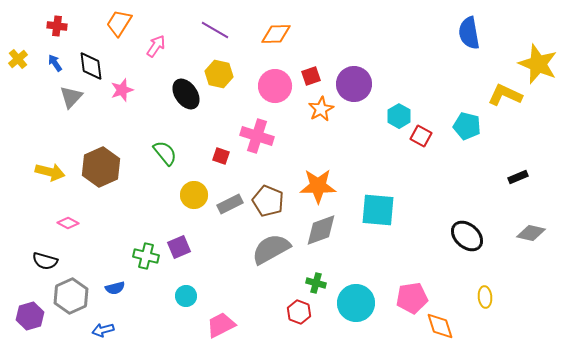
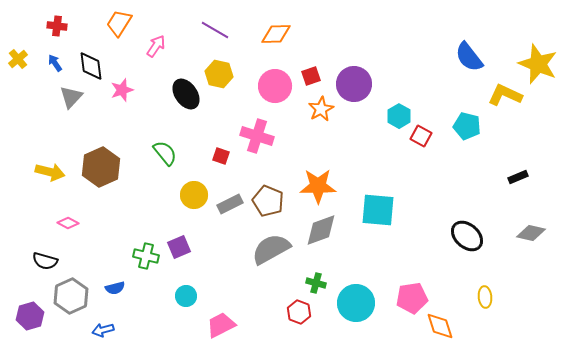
blue semicircle at (469, 33): moved 24 px down; rotated 28 degrees counterclockwise
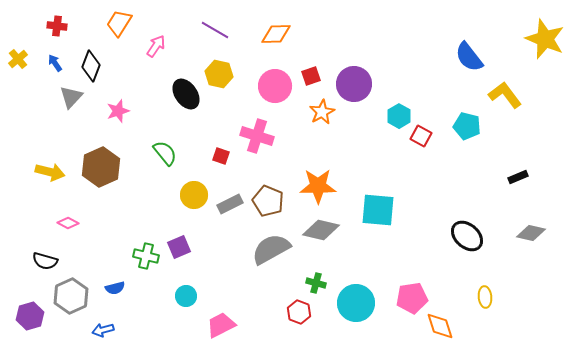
yellow star at (538, 64): moved 7 px right, 25 px up
black diamond at (91, 66): rotated 28 degrees clockwise
pink star at (122, 90): moved 4 px left, 21 px down
yellow L-shape at (505, 95): rotated 28 degrees clockwise
orange star at (321, 109): moved 1 px right, 3 px down
gray diamond at (321, 230): rotated 33 degrees clockwise
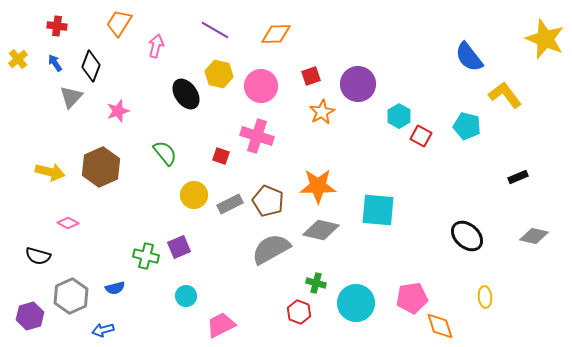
pink arrow at (156, 46): rotated 20 degrees counterclockwise
purple circle at (354, 84): moved 4 px right
pink circle at (275, 86): moved 14 px left
gray diamond at (531, 233): moved 3 px right, 3 px down
black semicircle at (45, 261): moved 7 px left, 5 px up
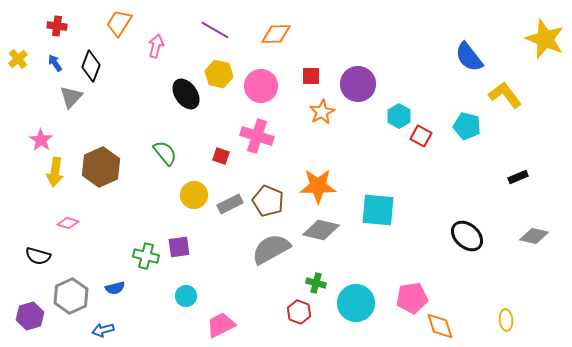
red square at (311, 76): rotated 18 degrees clockwise
pink star at (118, 111): moved 77 px left, 29 px down; rotated 20 degrees counterclockwise
yellow arrow at (50, 172): moved 5 px right; rotated 84 degrees clockwise
pink diamond at (68, 223): rotated 10 degrees counterclockwise
purple square at (179, 247): rotated 15 degrees clockwise
yellow ellipse at (485, 297): moved 21 px right, 23 px down
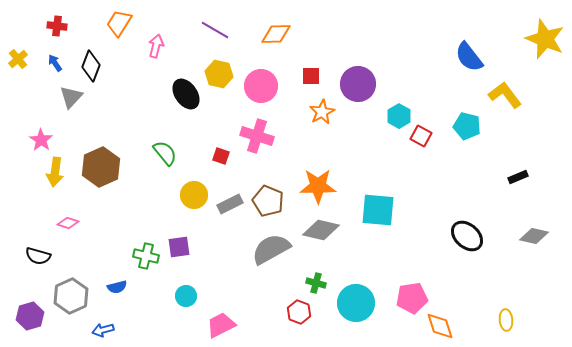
blue semicircle at (115, 288): moved 2 px right, 1 px up
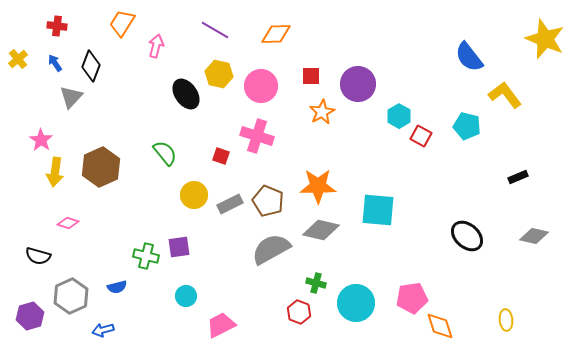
orange trapezoid at (119, 23): moved 3 px right
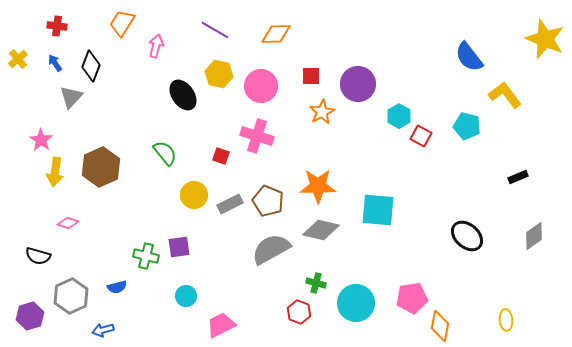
black ellipse at (186, 94): moved 3 px left, 1 px down
gray diamond at (534, 236): rotated 48 degrees counterclockwise
orange diamond at (440, 326): rotated 28 degrees clockwise
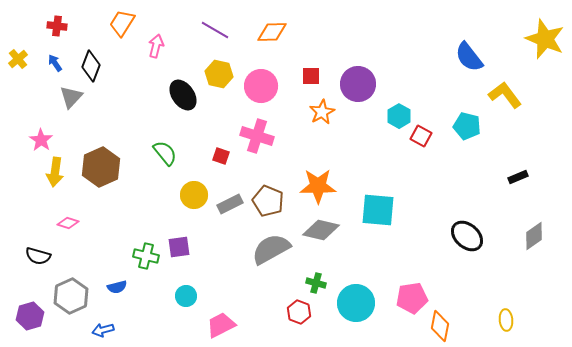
orange diamond at (276, 34): moved 4 px left, 2 px up
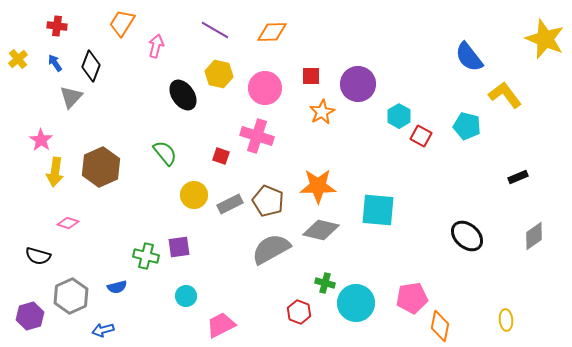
pink circle at (261, 86): moved 4 px right, 2 px down
green cross at (316, 283): moved 9 px right
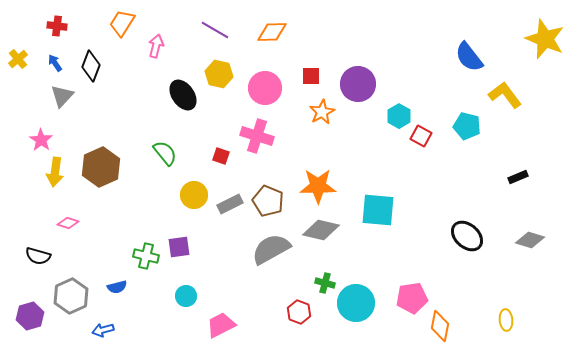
gray triangle at (71, 97): moved 9 px left, 1 px up
gray diamond at (534, 236): moved 4 px left, 4 px down; rotated 52 degrees clockwise
